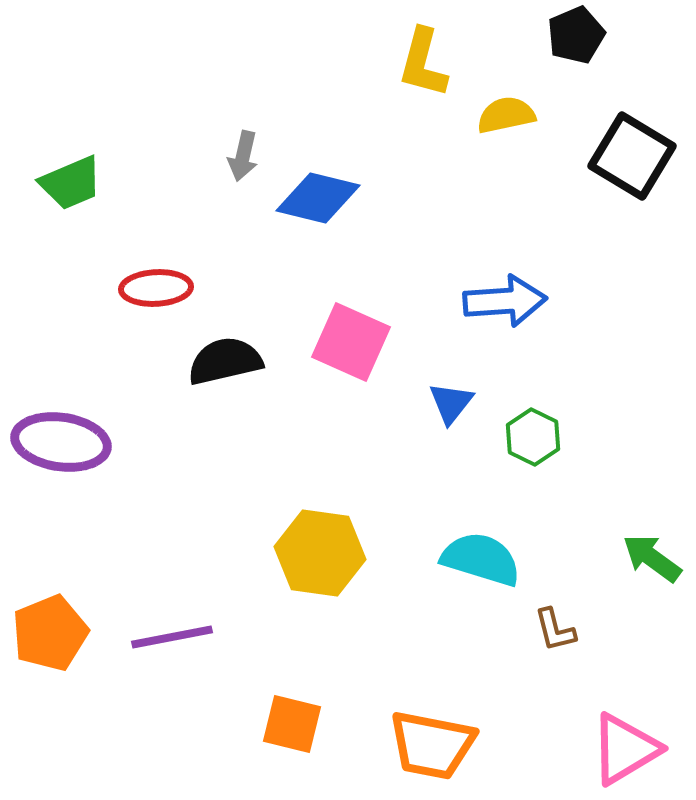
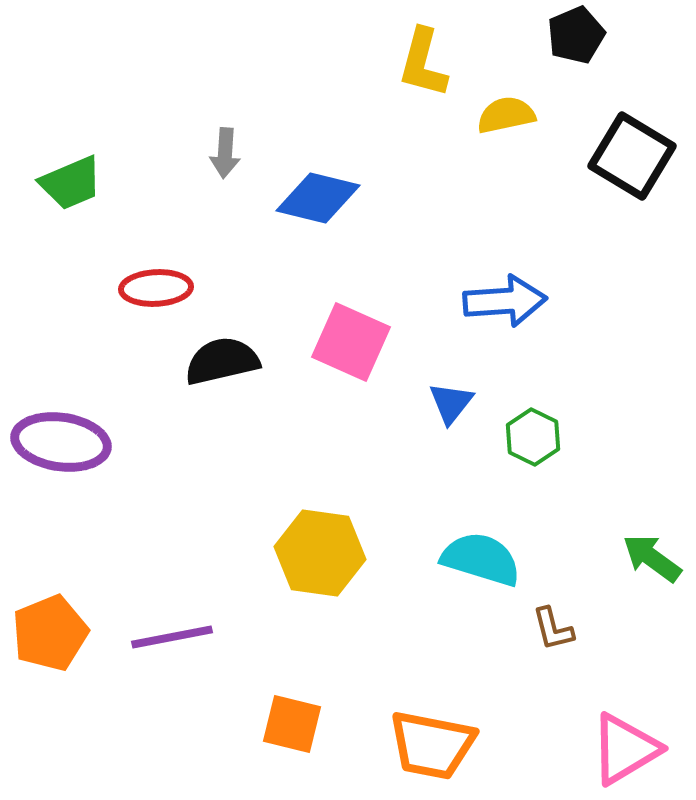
gray arrow: moved 18 px left, 3 px up; rotated 9 degrees counterclockwise
black semicircle: moved 3 px left
brown L-shape: moved 2 px left, 1 px up
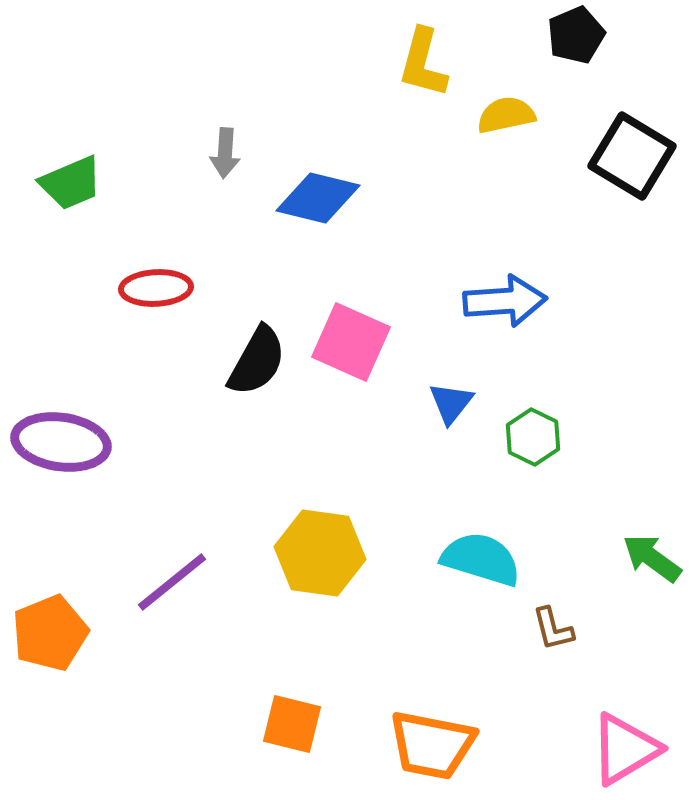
black semicircle: moved 35 px right; rotated 132 degrees clockwise
purple line: moved 55 px up; rotated 28 degrees counterclockwise
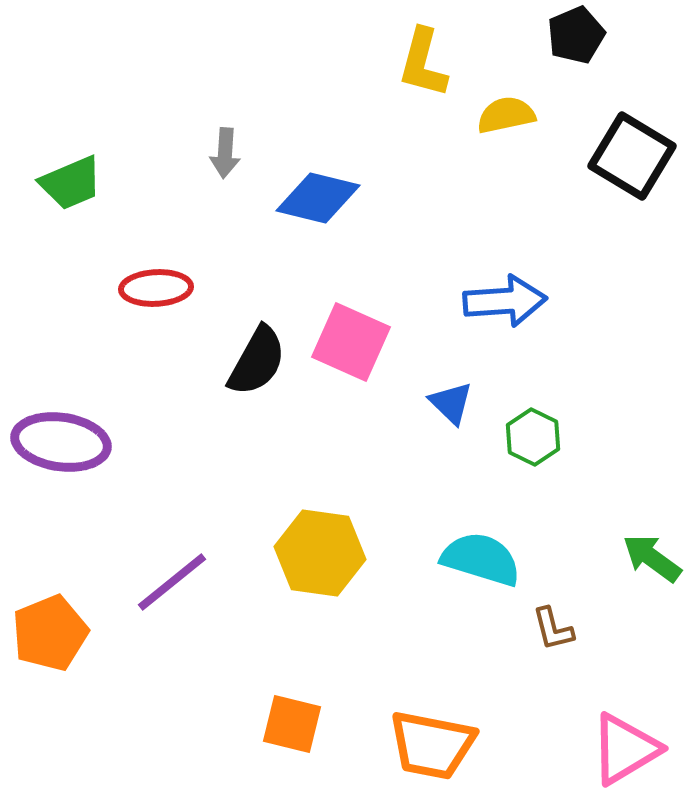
blue triangle: rotated 24 degrees counterclockwise
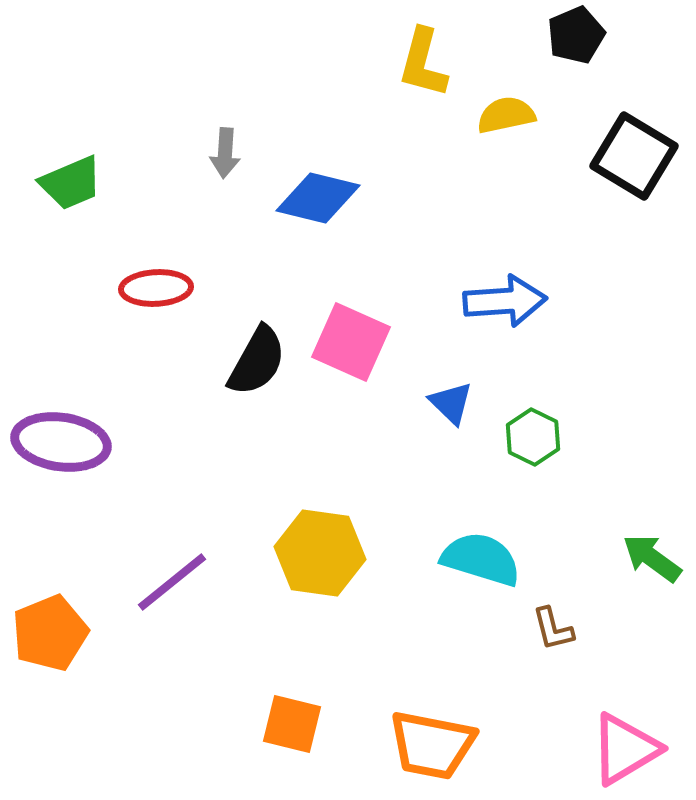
black square: moved 2 px right
